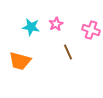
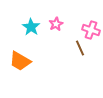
cyan star: rotated 24 degrees clockwise
brown line: moved 12 px right, 4 px up
orange trapezoid: rotated 15 degrees clockwise
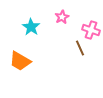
pink star: moved 6 px right, 7 px up
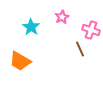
brown line: moved 1 px down
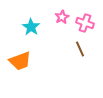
pink cross: moved 6 px left, 7 px up
orange trapezoid: rotated 50 degrees counterclockwise
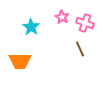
pink star: rotated 16 degrees counterclockwise
orange trapezoid: rotated 20 degrees clockwise
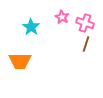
brown line: moved 6 px right, 5 px up; rotated 42 degrees clockwise
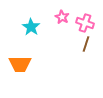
orange trapezoid: moved 3 px down
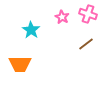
pink cross: moved 3 px right, 9 px up
cyan star: moved 3 px down
brown line: rotated 35 degrees clockwise
